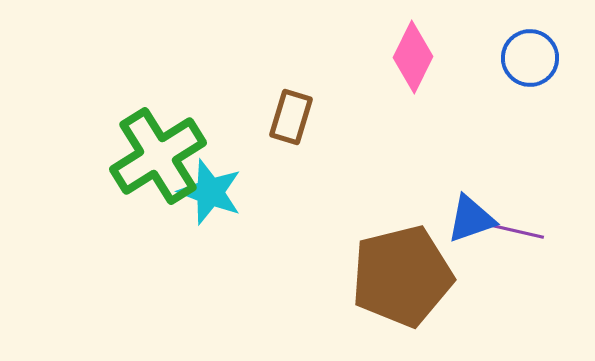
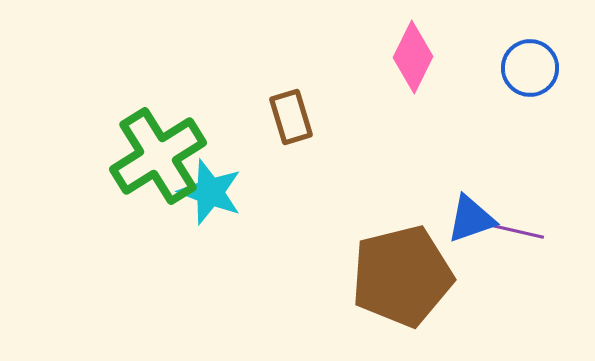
blue circle: moved 10 px down
brown rectangle: rotated 34 degrees counterclockwise
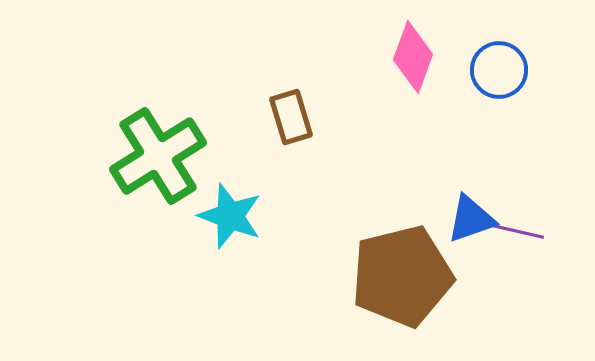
pink diamond: rotated 6 degrees counterclockwise
blue circle: moved 31 px left, 2 px down
cyan star: moved 20 px right, 24 px down
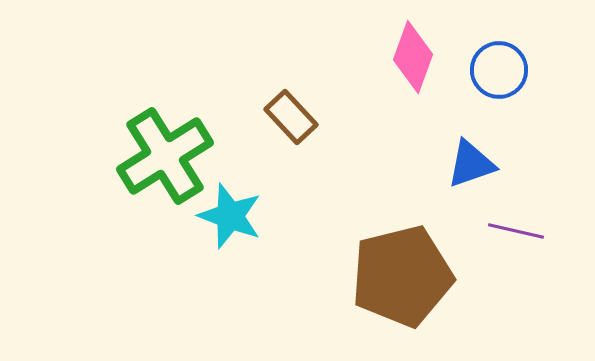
brown rectangle: rotated 26 degrees counterclockwise
green cross: moved 7 px right
blue triangle: moved 55 px up
